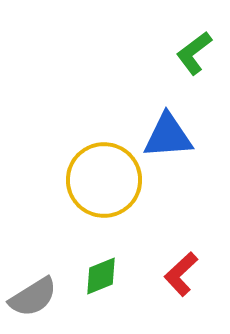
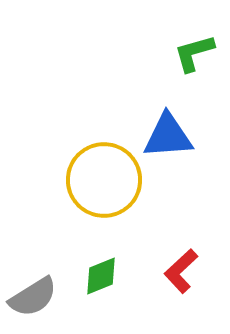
green L-shape: rotated 21 degrees clockwise
red L-shape: moved 3 px up
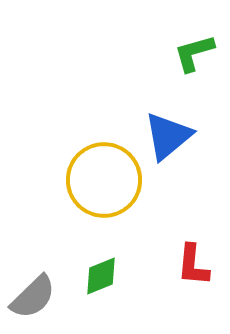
blue triangle: rotated 36 degrees counterclockwise
red L-shape: moved 12 px right, 6 px up; rotated 42 degrees counterclockwise
gray semicircle: rotated 12 degrees counterclockwise
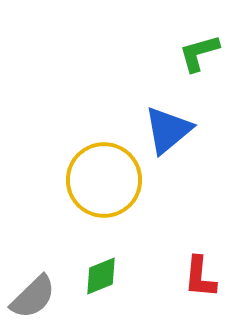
green L-shape: moved 5 px right
blue triangle: moved 6 px up
red L-shape: moved 7 px right, 12 px down
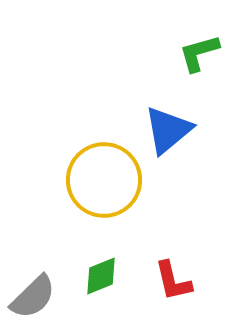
red L-shape: moved 27 px left, 4 px down; rotated 18 degrees counterclockwise
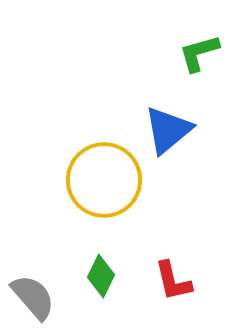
green diamond: rotated 42 degrees counterclockwise
gray semicircle: rotated 87 degrees counterclockwise
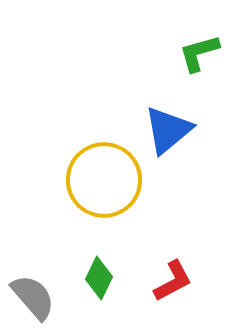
green diamond: moved 2 px left, 2 px down
red L-shape: rotated 105 degrees counterclockwise
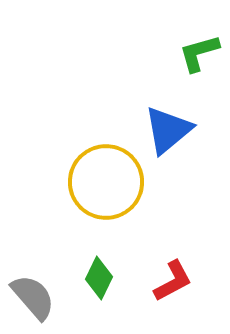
yellow circle: moved 2 px right, 2 px down
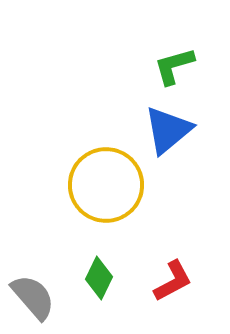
green L-shape: moved 25 px left, 13 px down
yellow circle: moved 3 px down
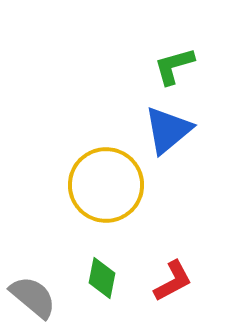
green diamond: moved 3 px right; rotated 15 degrees counterclockwise
gray semicircle: rotated 9 degrees counterclockwise
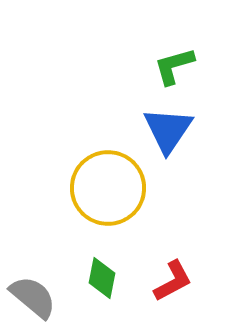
blue triangle: rotated 16 degrees counterclockwise
yellow circle: moved 2 px right, 3 px down
